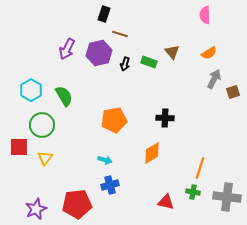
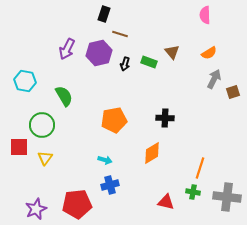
cyan hexagon: moved 6 px left, 9 px up; rotated 20 degrees counterclockwise
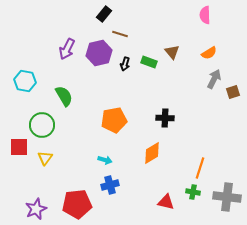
black rectangle: rotated 21 degrees clockwise
